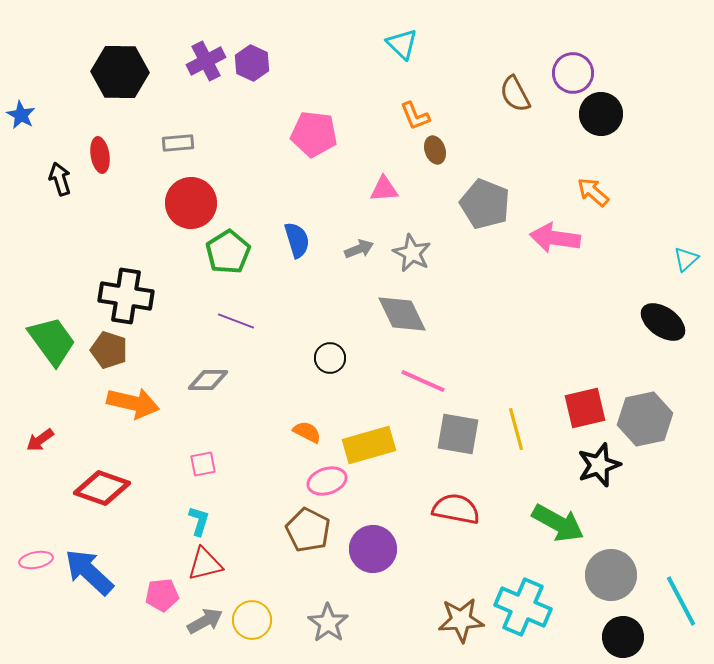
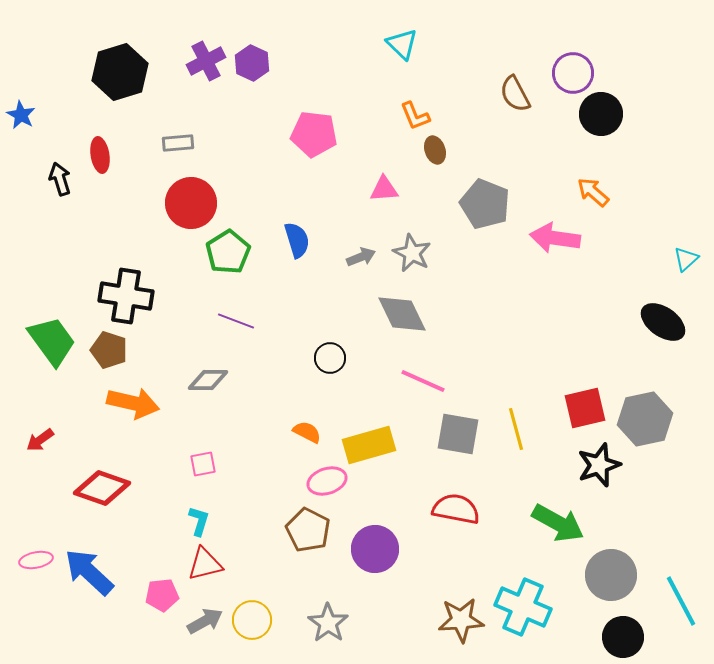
black hexagon at (120, 72): rotated 18 degrees counterclockwise
gray arrow at (359, 249): moved 2 px right, 8 px down
purple circle at (373, 549): moved 2 px right
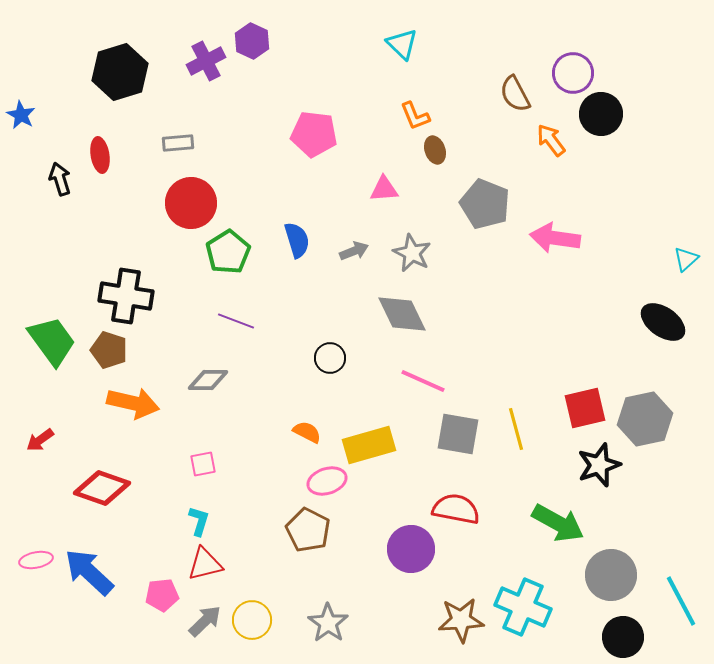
purple hexagon at (252, 63): moved 22 px up
orange arrow at (593, 192): moved 42 px left, 52 px up; rotated 12 degrees clockwise
gray arrow at (361, 257): moved 7 px left, 6 px up
purple circle at (375, 549): moved 36 px right
gray arrow at (205, 621): rotated 15 degrees counterclockwise
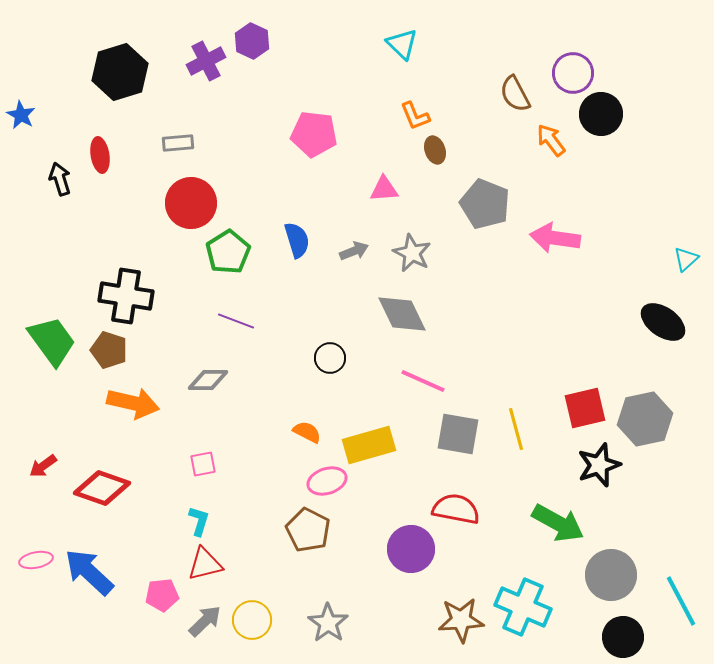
red arrow at (40, 440): moved 3 px right, 26 px down
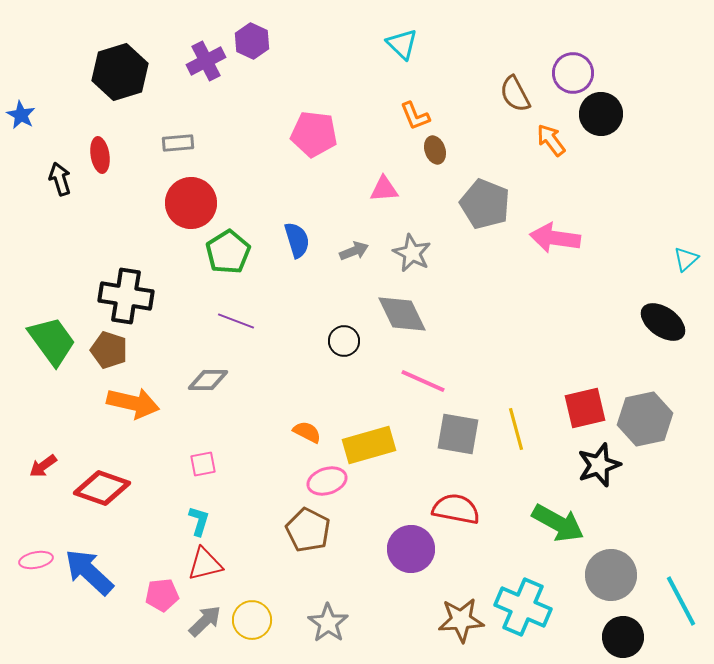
black circle at (330, 358): moved 14 px right, 17 px up
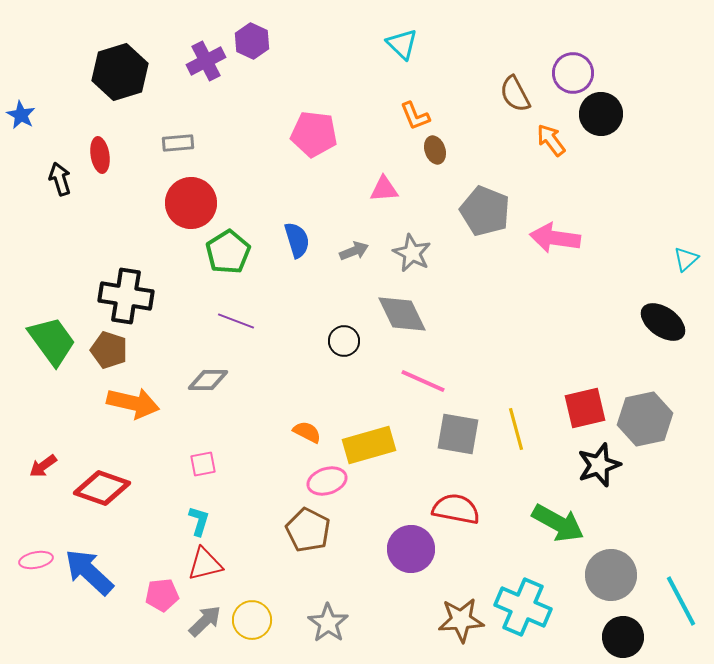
gray pentagon at (485, 204): moved 7 px down
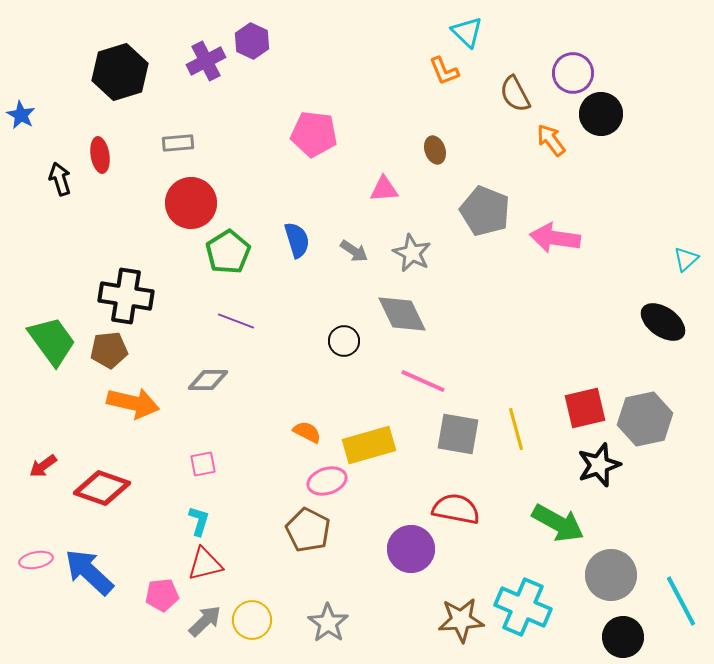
cyan triangle at (402, 44): moved 65 px right, 12 px up
orange L-shape at (415, 116): moved 29 px right, 45 px up
gray arrow at (354, 251): rotated 56 degrees clockwise
brown pentagon at (109, 350): rotated 24 degrees counterclockwise
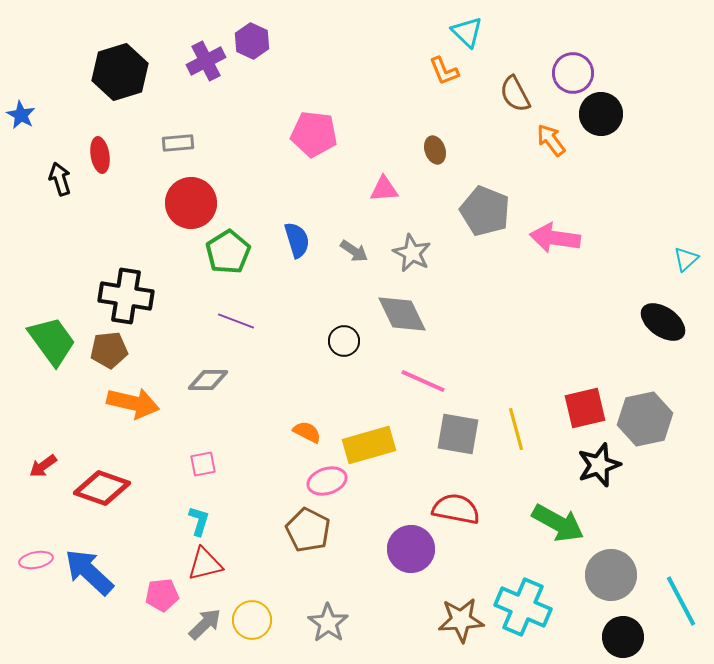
gray arrow at (205, 621): moved 3 px down
